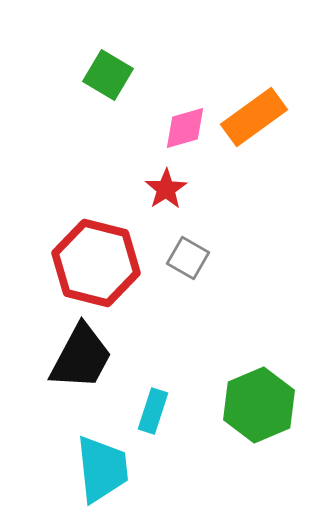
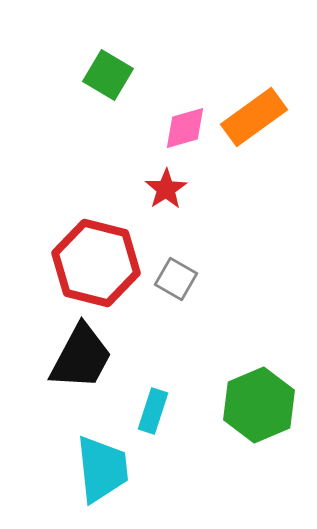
gray square: moved 12 px left, 21 px down
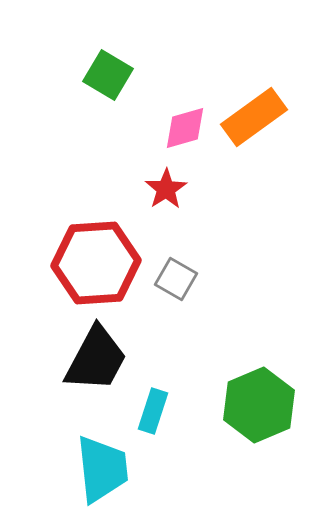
red hexagon: rotated 18 degrees counterclockwise
black trapezoid: moved 15 px right, 2 px down
